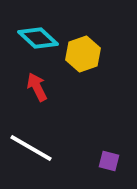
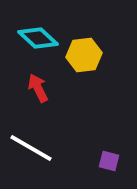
yellow hexagon: moved 1 px right, 1 px down; rotated 12 degrees clockwise
red arrow: moved 1 px right, 1 px down
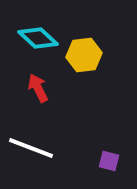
white line: rotated 9 degrees counterclockwise
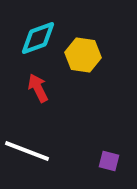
cyan diamond: rotated 63 degrees counterclockwise
yellow hexagon: moved 1 px left; rotated 16 degrees clockwise
white line: moved 4 px left, 3 px down
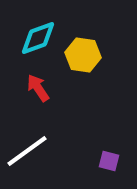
red arrow: rotated 8 degrees counterclockwise
white line: rotated 57 degrees counterclockwise
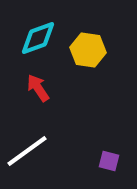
yellow hexagon: moved 5 px right, 5 px up
